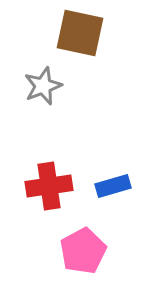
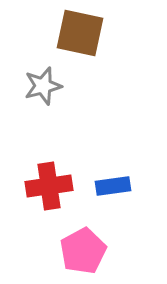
gray star: rotated 6 degrees clockwise
blue rectangle: rotated 8 degrees clockwise
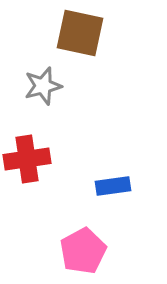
red cross: moved 22 px left, 27 px up
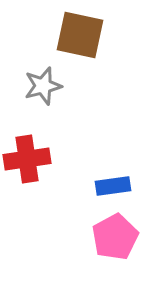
brown square: moved 2 px down
pink pentagon: moved 32 px right, 14 px up
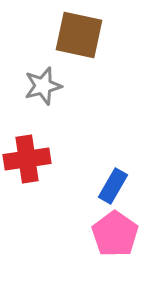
brown square: moved 1 px left
blue rectangle: rotated 52 degrees counterclockwise
pink pentagon: moved 3 px up; rotated 9 degrees counterclockwise
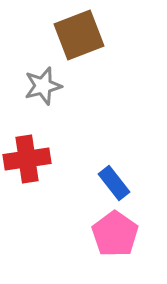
brown square: rotated 33 degrees counterclockwise
blue rectangle: moved 1 px right, 3 px up; rotated 68 degrees counterclockwise
